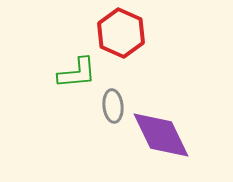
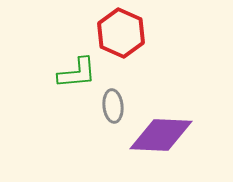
purple diamond: rotated 62 degrees counterclockwise
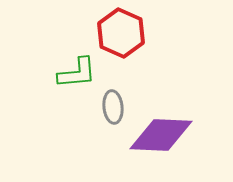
gray ellipse: moved 1 px down
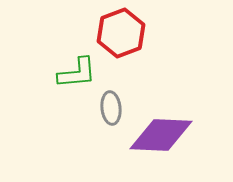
red hexagon: rotated 15 degrees clockwise
gray ellipse: moved 2 px left, 1 px down
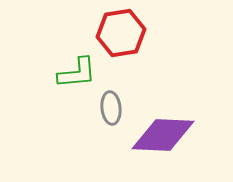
red hexagon: rotated 12 degrees clockwise
purple diamond: moved 2 px right
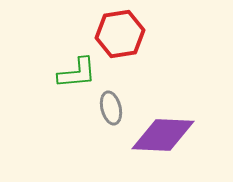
red hexagon: moved 1 px left, 1 px down
gray ellipse: rotated 8 degrees counterclockwise
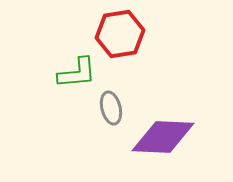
purple diamond: moved 2 px down
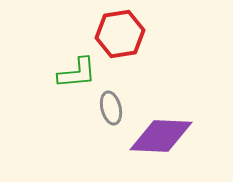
purple diamond: moved 2 px left, 1 px up
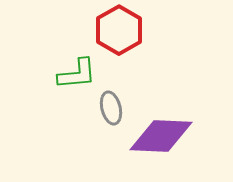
red hexagon: moved 1 px left, 4 px up; rotated 21 degrees counterclockwise
green L-shape: moved 1 px down
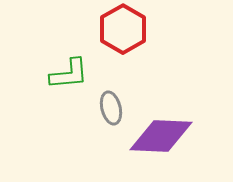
red hexagon: moved 4 px right, 1 px up
green L-shape: moved 8 px left
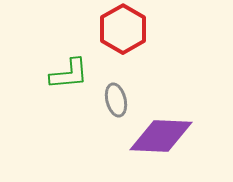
gray ellipse: moved 5 px right, 8 px up
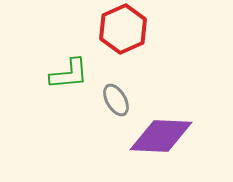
red hexagon: rotated 6 degrees clockwise
gray ellipse: rotated 16 degrees counterclockwise
